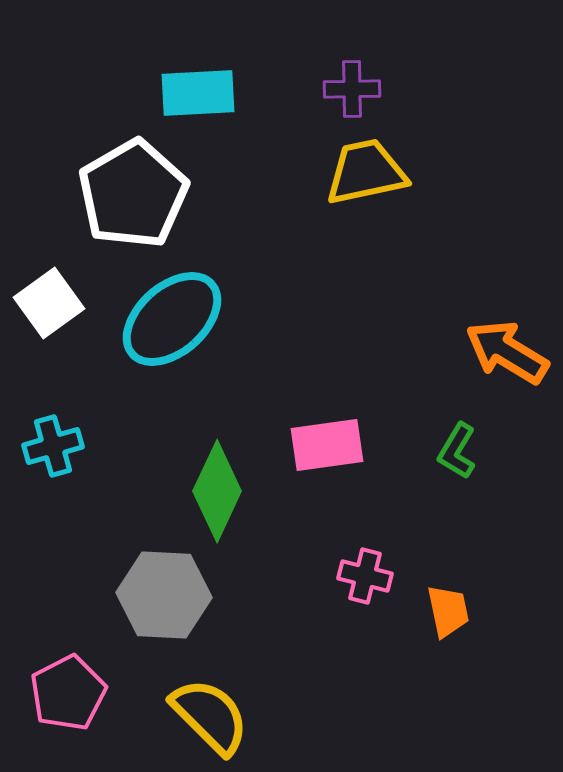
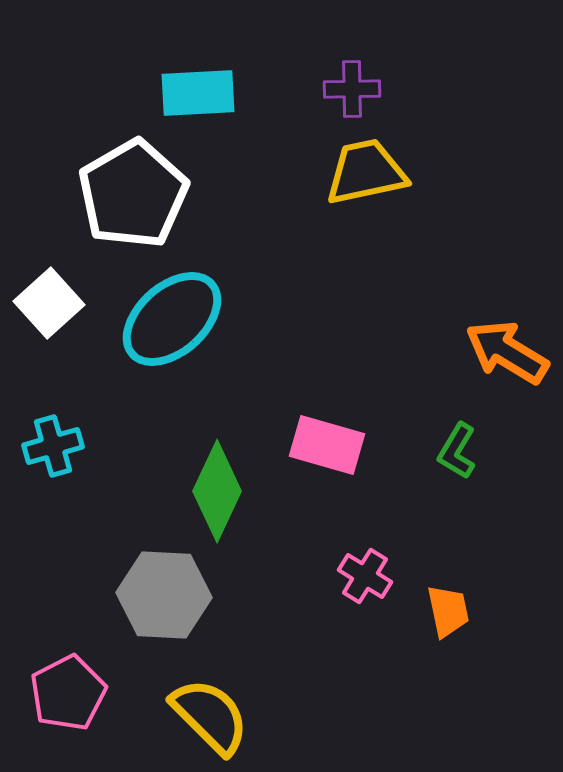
white square: rotated 6 degrees counterclockwise
pink rectangle: rotated 24 degrees clockwise
pink cross: rotated 18 degrees clockwise
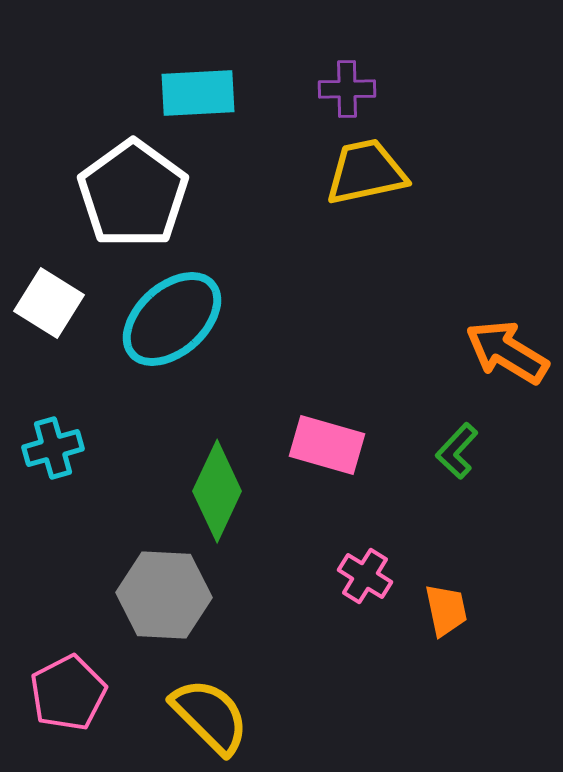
purple cross: moved 5 px left
white pentagon: rotated 6 degrees counterclockwise
white square: rotated 16 degrees counterclockwise
cyan cross: moved 2 px down
green L-shape: rotated 12 degrees clockwise
orange trapezoid: moved 2 px left, 1 px up
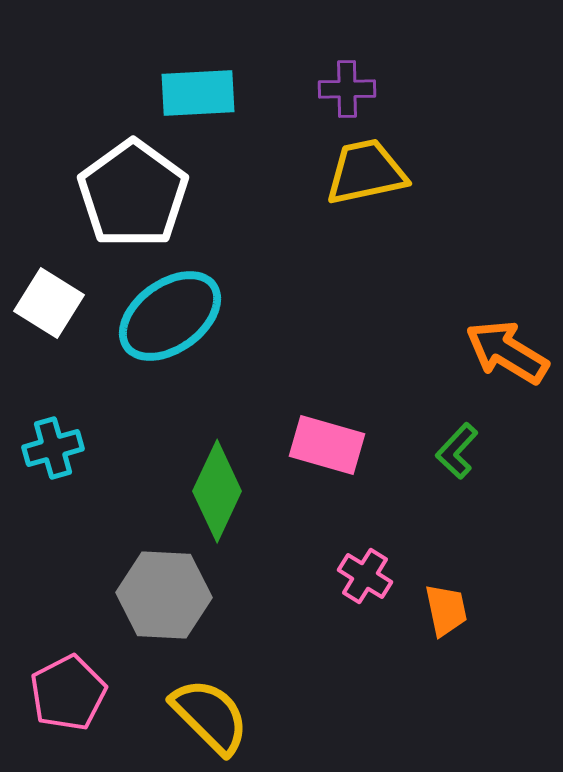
cyan ellipse: moved 2 px left, 3 px up; rotated 6 degrees clockwise
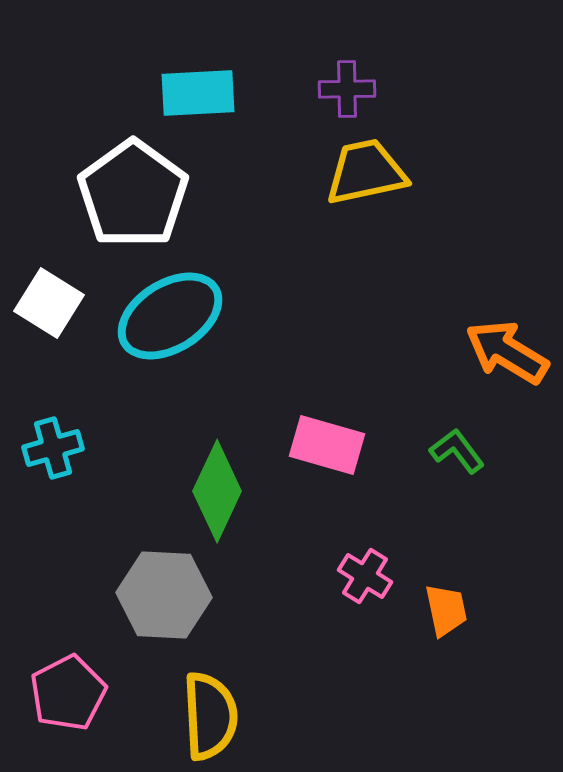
cyan ellipse: rotated 4 degrees clockwise
green L-shape: rotated 100 degrees clockwise
yellow semicircle: rotated 42 degrees clockwise
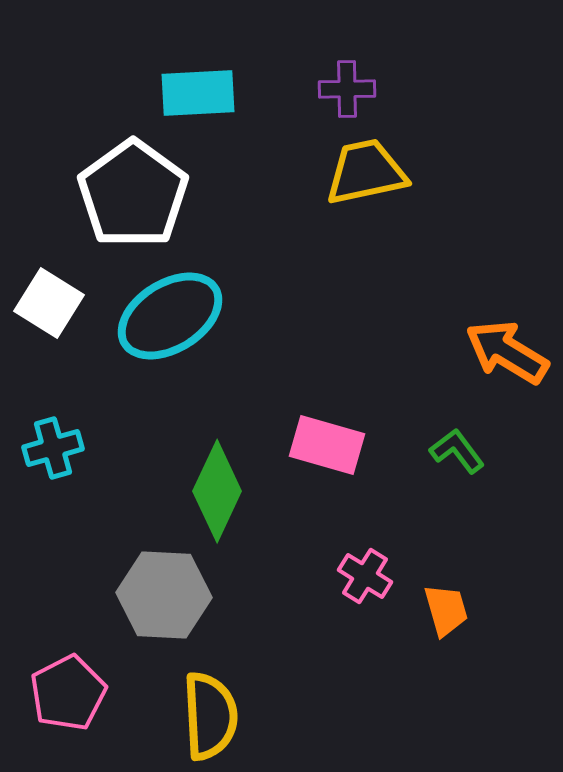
orange trapezoid: rotated 4 degrees counterclockwise
